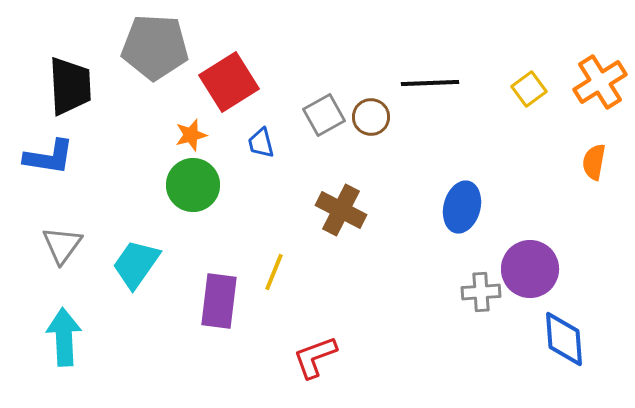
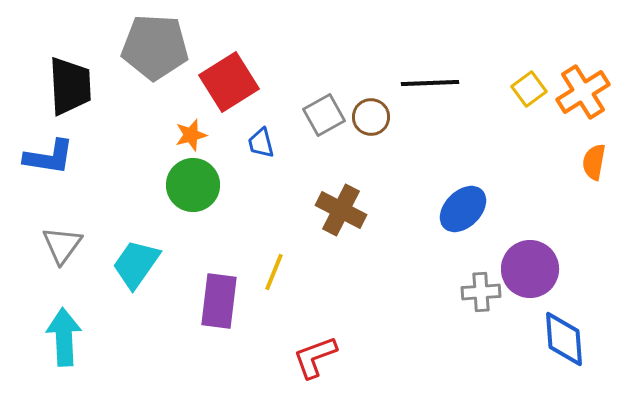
orange cross: moved 17 px left, 10 px down
blue ellipse: moved 1 px right, 2 px down; rotated 30 degrees clockwise
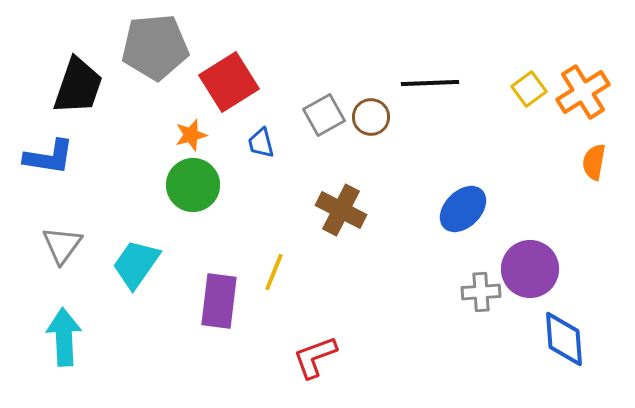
gray pentagon: rotated 8 degrees counterclockwise
black trapezoid: moved 8 px right; rotated 22 degrees clockwise
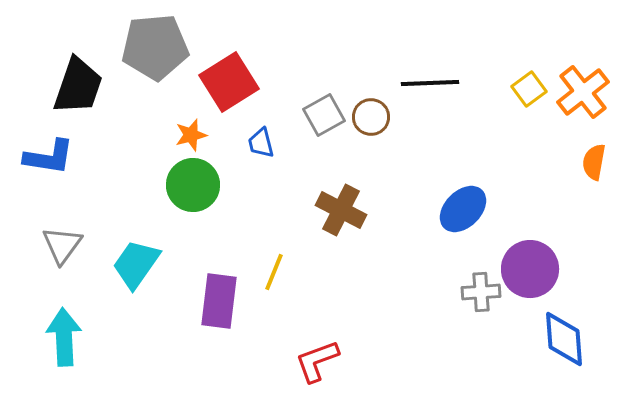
orange cross: rotated 6 degrees counterclockwise
red L-shape: moved 2 px right, 4 px down
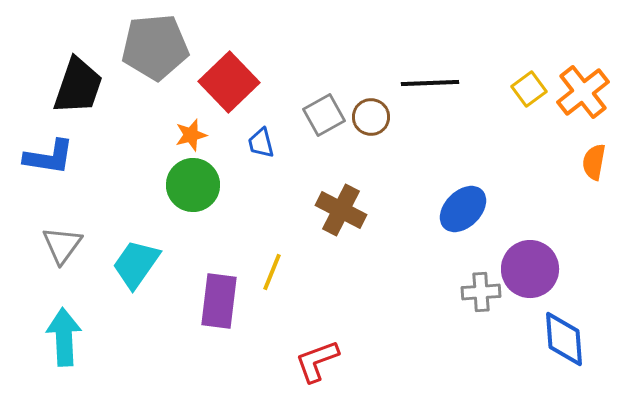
red square: rotated 12 degrees counterclockwise
yellow line: moved 2 px left
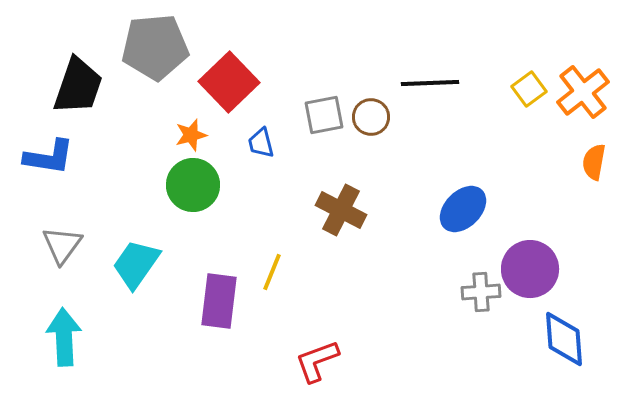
gray square: rotated 18 degrees clockwise
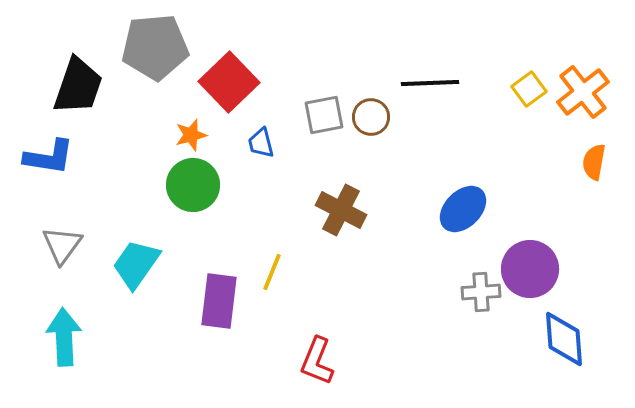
red L-shape: rotated 48 degrees counterclockwise
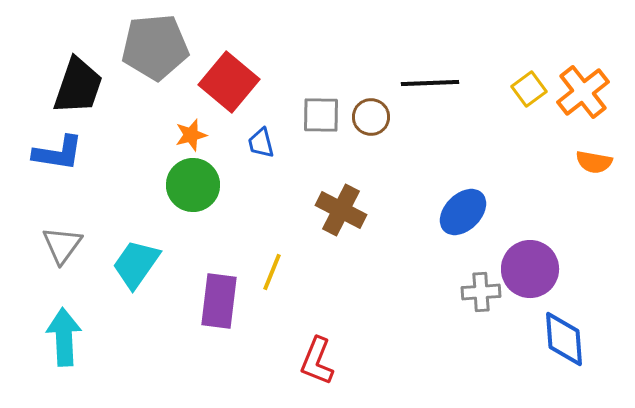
red square: rotated 6 degrees counterclockwise
gray square: moved 3 px left; rotated 12 degrees clockwise
blue L-shape: moved 9 px right, 4 px up
orange semicircle: rotated 90 degrees counterclockwise
blue ellipse: moved 3 px down
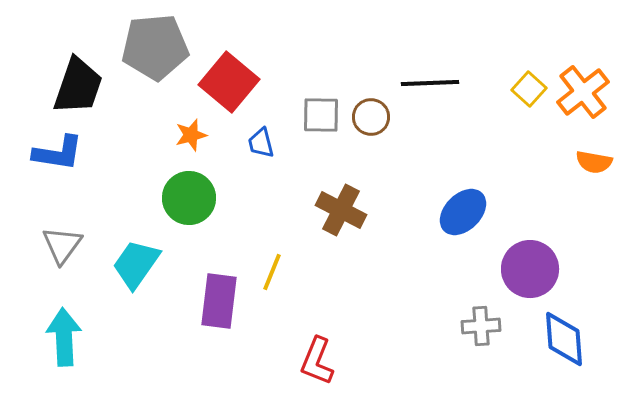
yellow square: rotated 12 degrees counterclockwise
green circle: moved 4 px left, 13 px down
gray cross: moved 34 px down
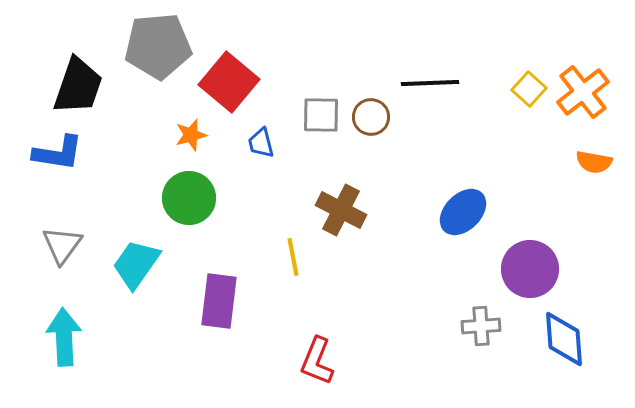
gray pentagon: moved 3 px right, 1 px up
yellow line: moved 21 px right, 15 px up; rotated 33 degrees counterclockwise
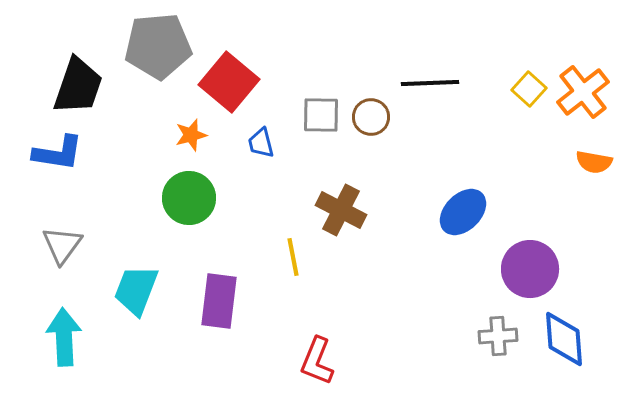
cyan trapezoid: moved 26 px down; rotated 14 degrees counterclockwise
gray cross: moved 17 px right, 10 px down
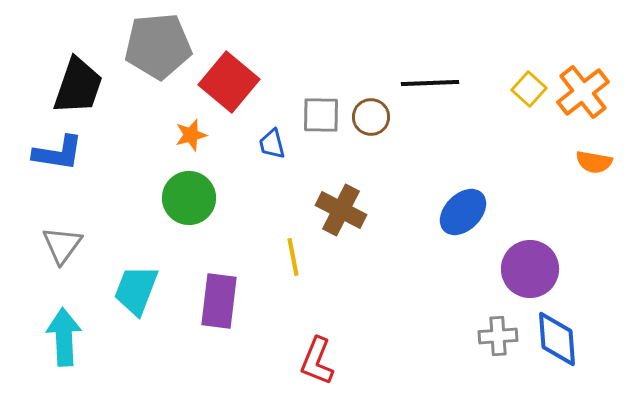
blue trapezoid: moved 11 px right, 1 px down
blue diamond: moved 7 px left
